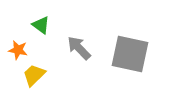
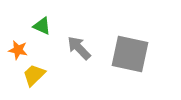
green triangle: moved 1 px right, 1 px down; rotated 12 degrees counterclockwise
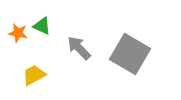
orange star: moved 17 px up
gray square: rotated 18 degrees clockwise
yellow trapezoid: rotated 15 degrees clockwise
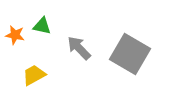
green triangle: rotated 12 degrees counterclockwise
orange star: moved 3 px left, 2 px down
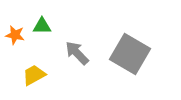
green triangle: rotated 12 degrees counterclockwise
gray arrow: moved 2 px left, 5 px down
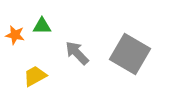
yellow trapezoid: moved 1 px right, 1 px down
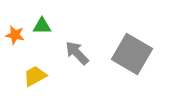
gray square: moved 2 px right
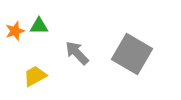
green triangle: moved 3 px left
orange star: moved 4 px up; rotated 30 degrees counterclockwise
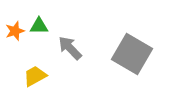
gray arrow: moved 7 px left, 5 px up
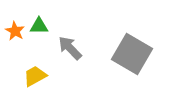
orange star: rotated 24 degrees counterclockwise
